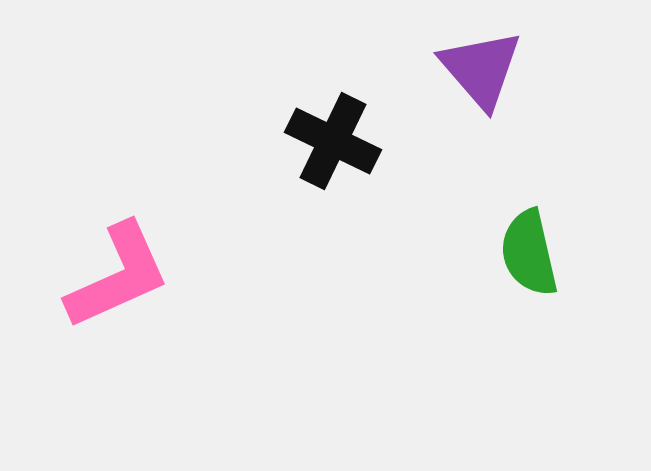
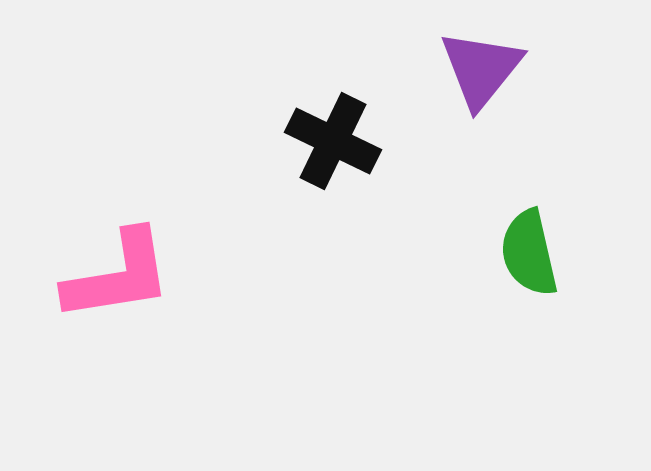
purple triangle: rotated 20 degrees clockwise
pink L-shape: rotated 15 degrees clockwise
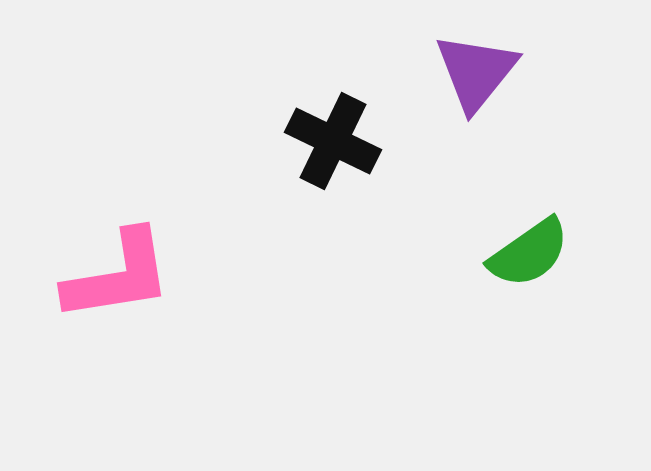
purple triangle: moved 5 px left, 3 px down
green semicircle: rotated 112 degrees counterclockwise
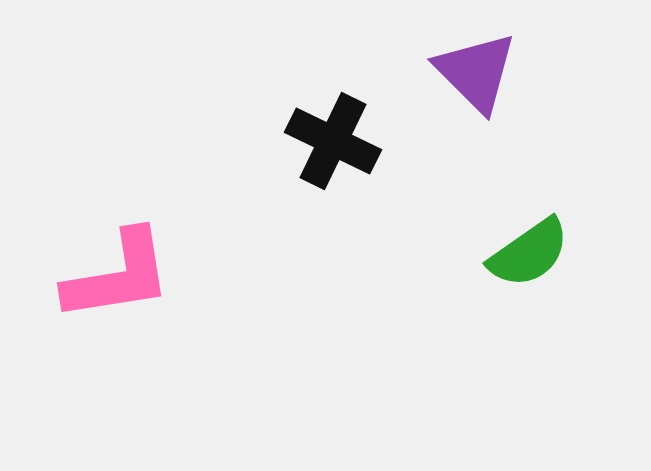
purple triangle: rotated 24 degrees counterclockwise
